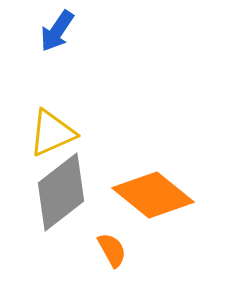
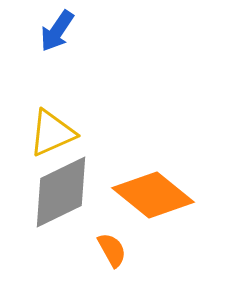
gray diamond: rotated 12 degrees clockwise
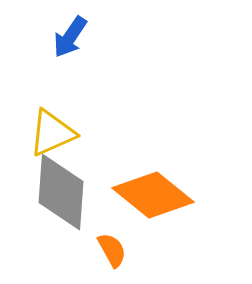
blue arrow: moved 13 px right, 6 px down
gray diamond: rotated 60 degrees counterclockwise
